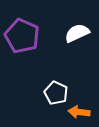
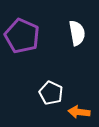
white semicircle: rotated 105 degrees clockwise
white pentagon: moved 5 px left
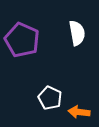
purple pentagon: moved 4 px down
white pentagon: moved 1 px left, 5 px down
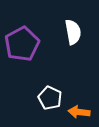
white semicircle: moved 4 px left, 1 px up
purple pentagon: moved 4 px down; rotated 20 degrees clockwise
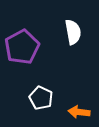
purple pentagon: moved 3 px down
white pentagon: moved 9 px left
